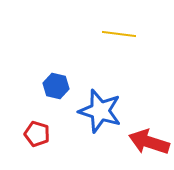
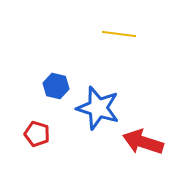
blue star: moved 2 px left, 3 px up
red arrow: moved 6 px left
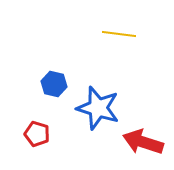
blue hexagon: moved 2 px left, 2 px up
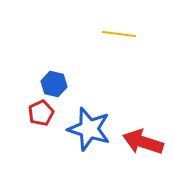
blue star: moved 9 px left, 21 px down
red pentagon: moved 4 px right, 21 px up; rotated 30 degrees clockwise
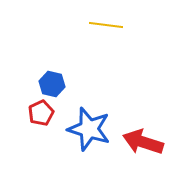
yellow line: moved 13 px left, 9 px up
blue hexagon: moved 2 px left
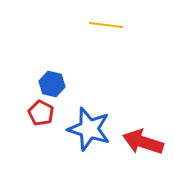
red pentagon: rotated 20 degrees counterclockwise
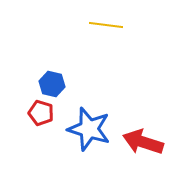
red pentagon: rotated 10 degrees counterclockwise
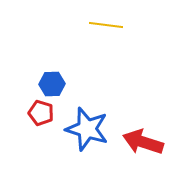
blue hexagon: rotated 15 degrees counterclockwise
blue star: moved 2 px left
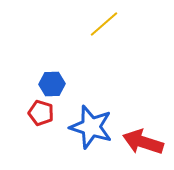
yellow line: moved 2 px left, 1 px up; rotated 48 degrees counterclockwise
blue star: moved 4 px right, 2 px up
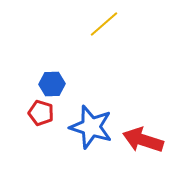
red arrow: moved 2 px up
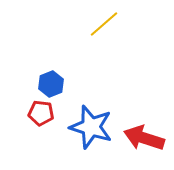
blue hexagon: moved 1 px left; rotated 20 degrees counterclockwise
red pentagon: rotated 10 degrees counterclockwise
red arrow: moved 1 px right, 2 px up
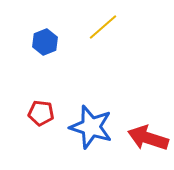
yellow line: moved 1 px left, 3 px down
blue hexagon: moved 6 px left, 42 px up
red arrow: moved 4 px right
